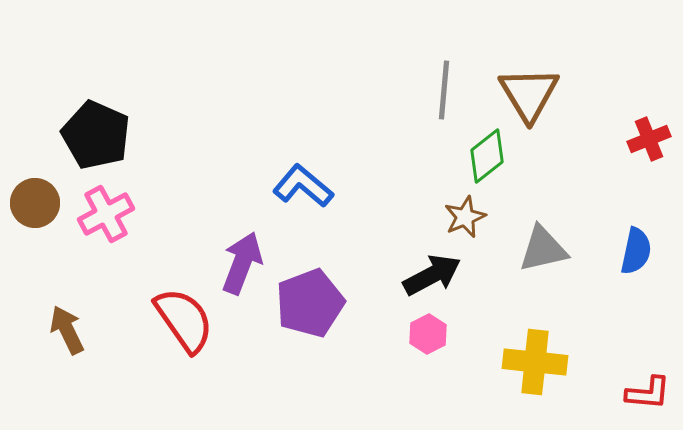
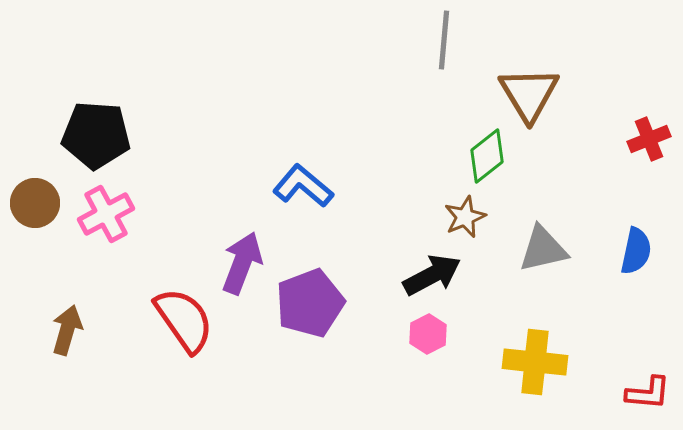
gray line: moved 50 px up
black pentagon: rotated 20 degrees counterclockwise
brown arrow: rotated 42 degrees clockwise
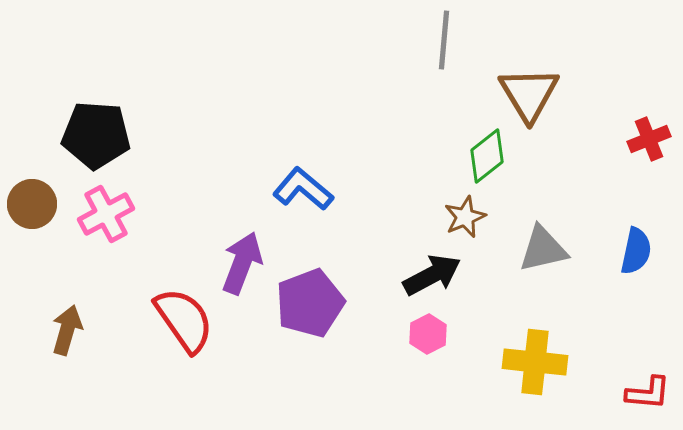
blue L-shape: moved 3 px down
brown circle: moved 3 px left, 1 px down
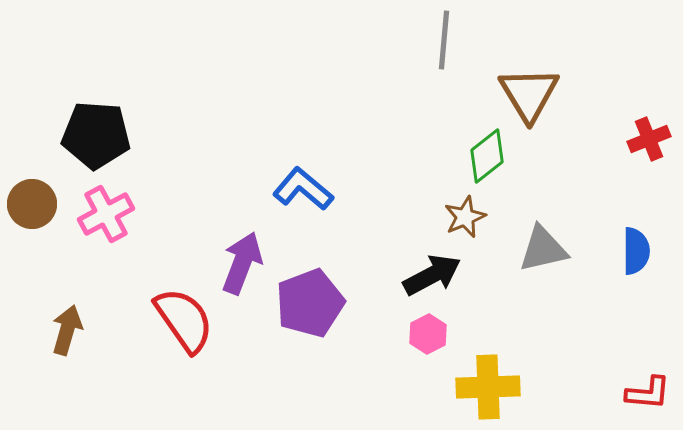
blue semicircle: rotated 12 degrees counterclockwise
yellow cross: moved 47 px left, 25 px down; rotated 8 degrees counterclockwise
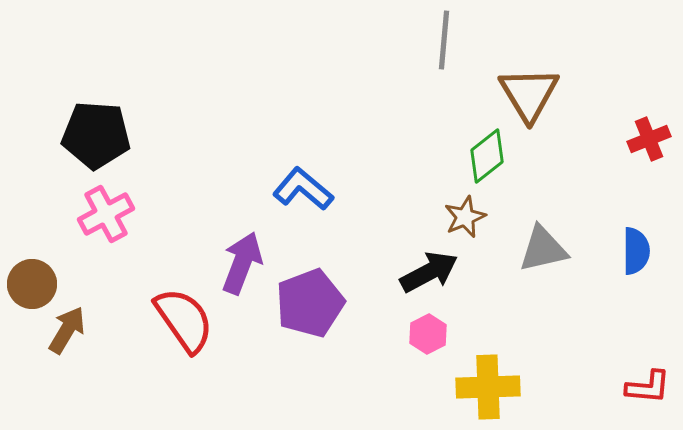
brown circle: moved 80 px down
black arrow: moved 3 px left, 3 px up
brown arrow: rotated 15 degrees clockwise
red L-shape: moved 6 px up
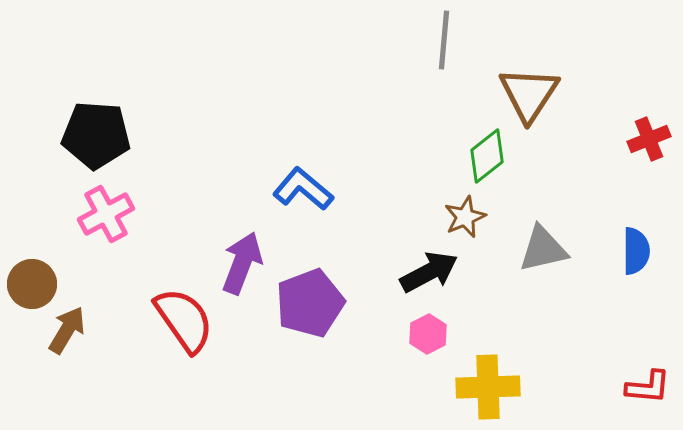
brown triangle: rotated 4 degrees clockwise
